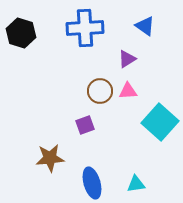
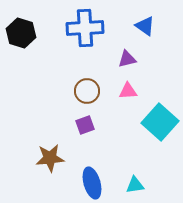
purple triangle: rotated 18 degrees clockwise
brown circle: moved 13 px left
cyan triangle: moved 1 px left, 1 px down
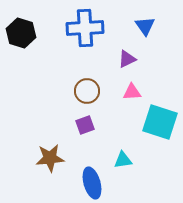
blue triangle: rotated 20 degrees clockwise
purple triangle: rotated 12 degrees counterclockwise
pink triangle: moved 4 px right, 1 px down
cyan square: rotated 24 degrees counterclockwise
cyan triangle: moved 12 px left, 25 px up
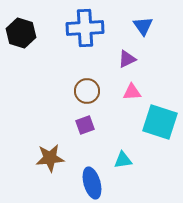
blue triangle: moved 2 px left
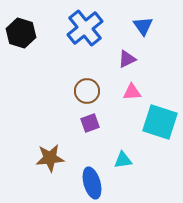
blue cross: rotated 36 degrees counterclockwise
purple square: moved 5 px right, 2 px up
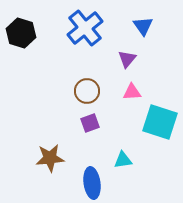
purple triangle: rotated 24 degrees counterclockwise
blue ellipse: rotated 8 degrees clockwise
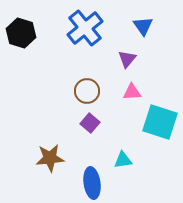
purple square: rotated 30 degrees counterclockwise
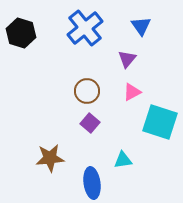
blue triangle: moved 2 px left
pink triangle: rotated 24 degrees counterclockwise
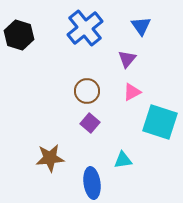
black hexagon: moved 2 px left, 2 px down
